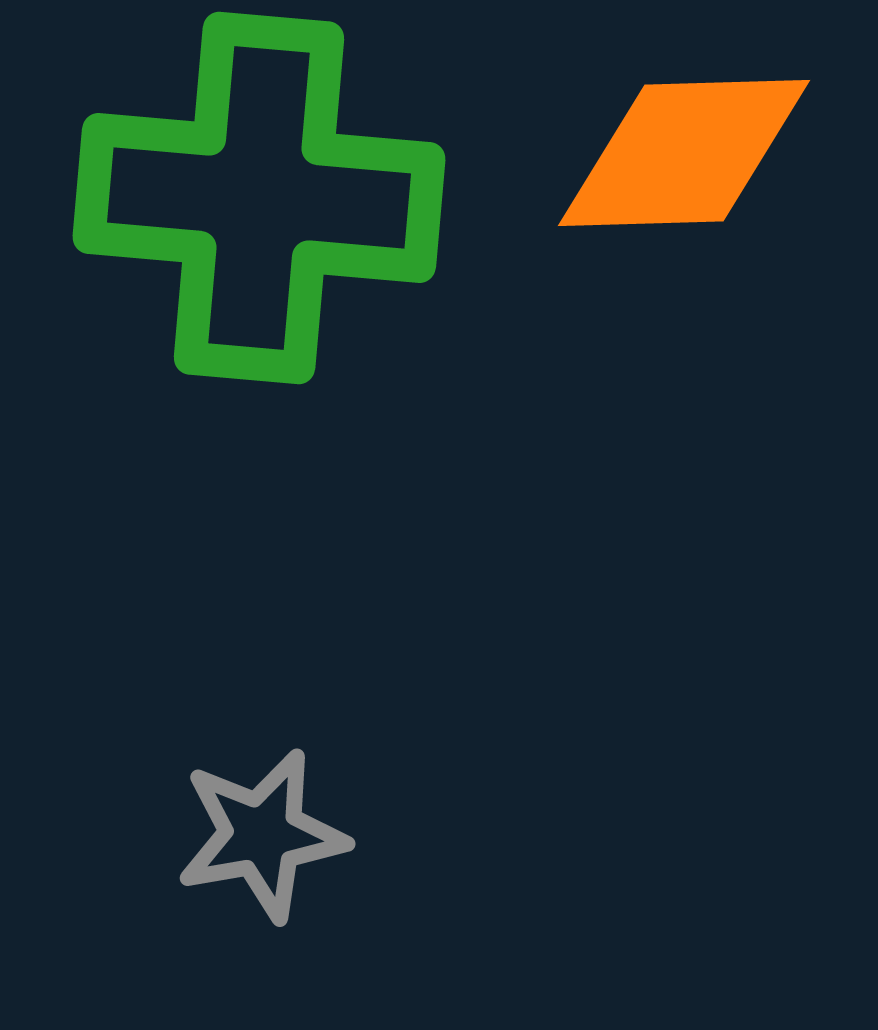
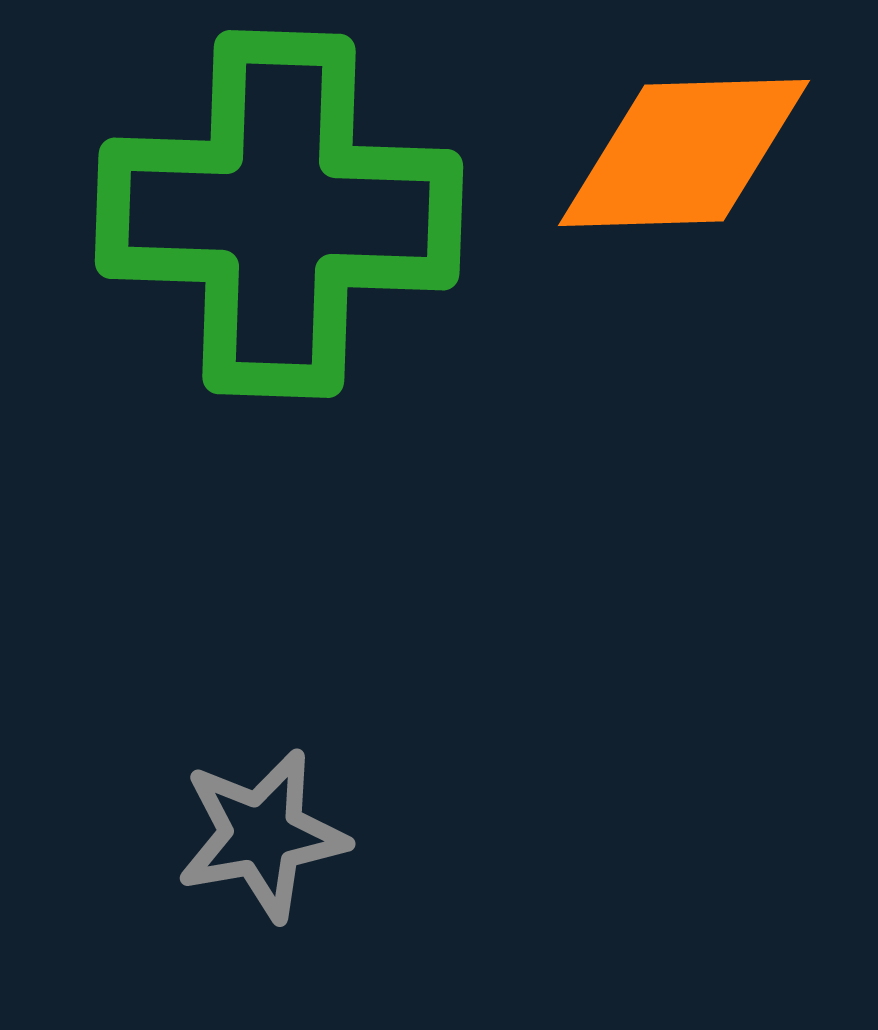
green cross: moved 20 px right, 16 px down; rotated 3 degrees counterclockwise
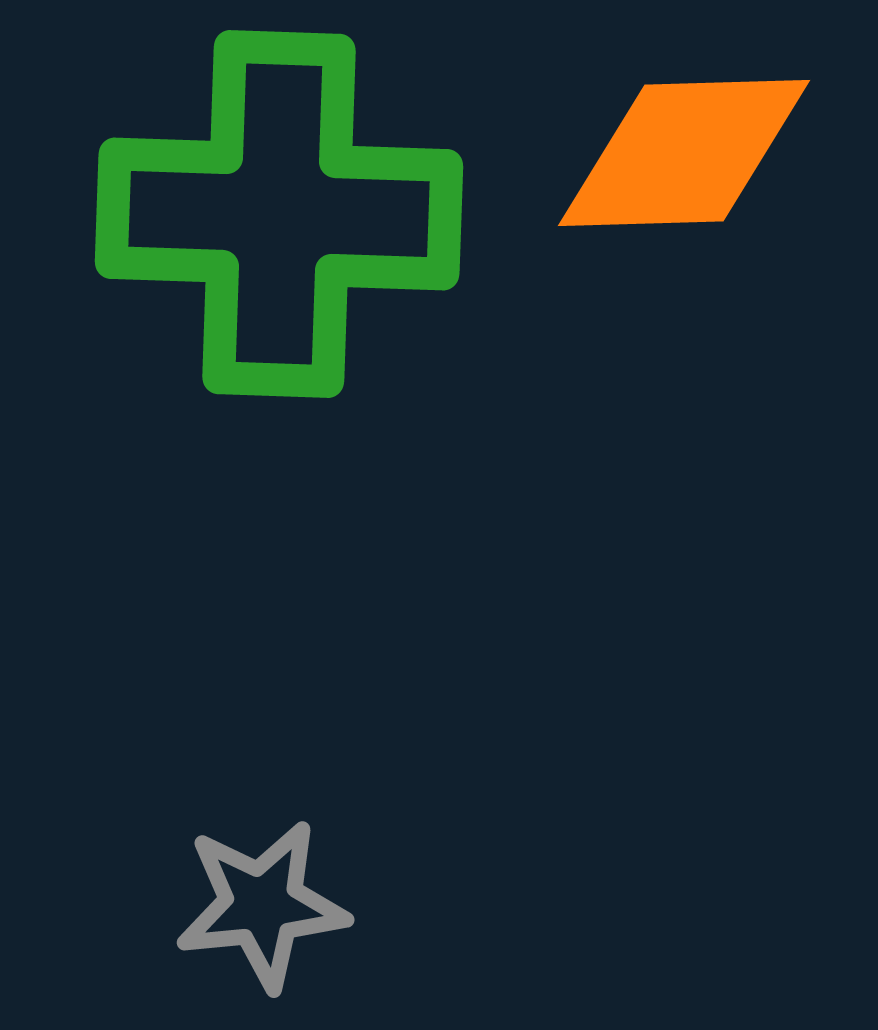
gray star: moved 70 px down; rotated 4 degrees clockwise
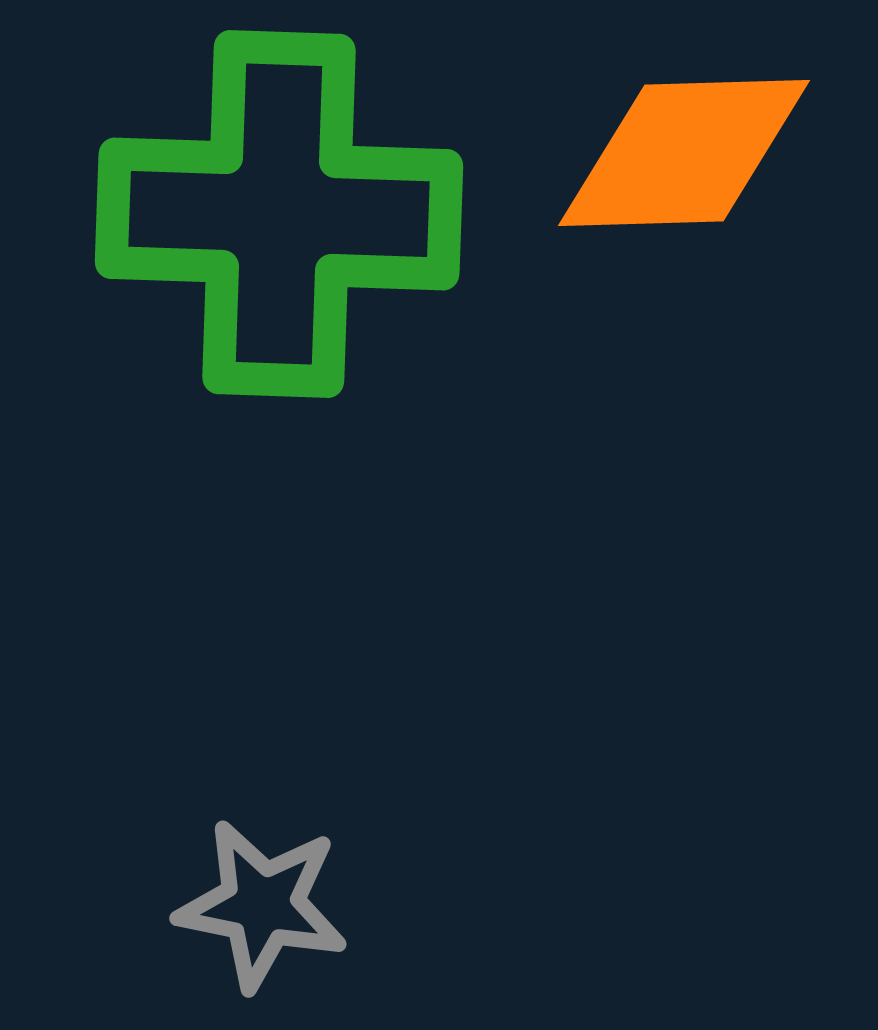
gray star: rotated 17 degrees clockwise
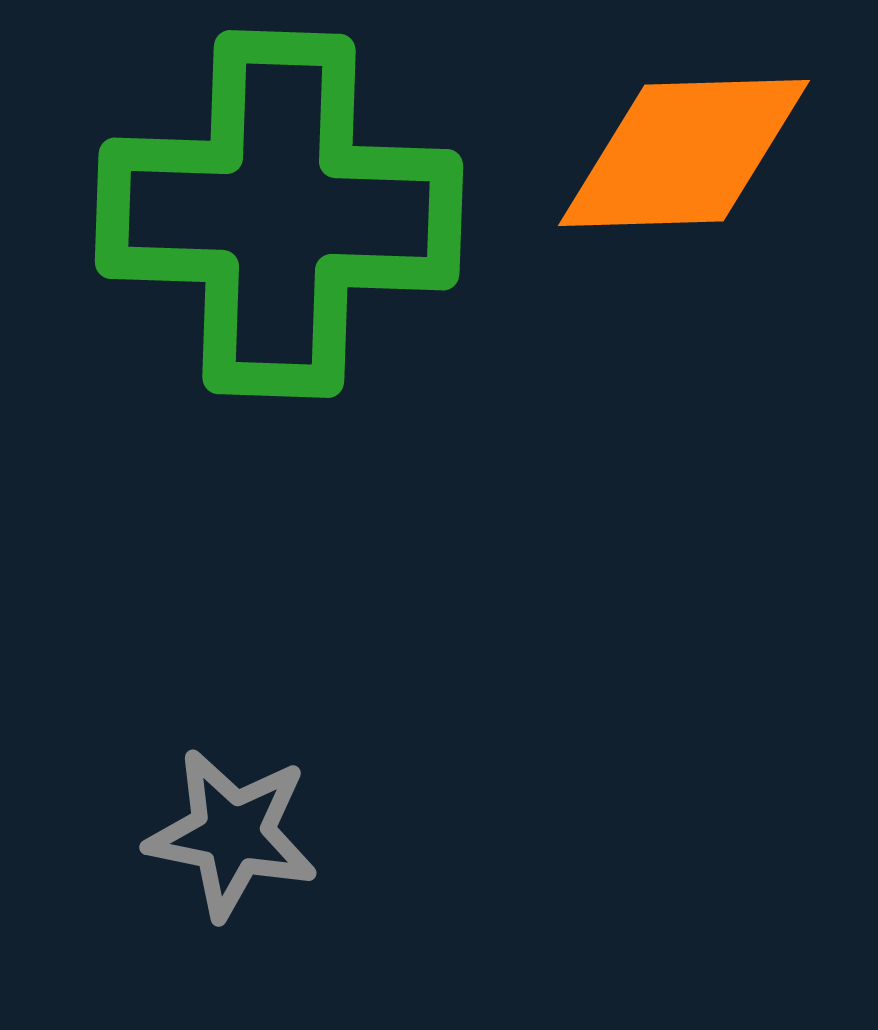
gray star: moved 30 px left, 71 px up
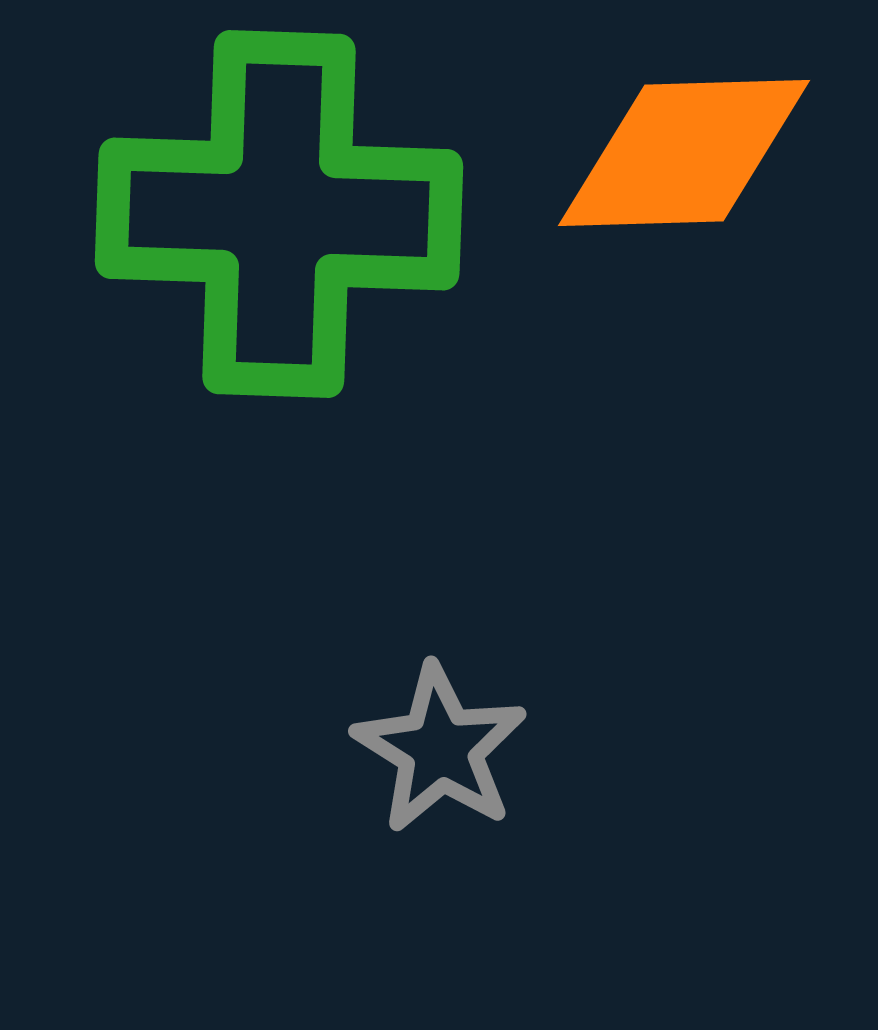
gray star: moved 208 px right, 85 px up; rotated 21 degrees clockwise
